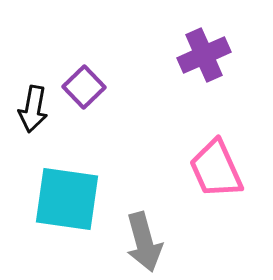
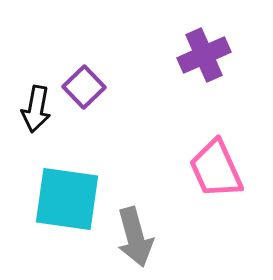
black arrow: moved 3 px right
gray arrow: moved 9 px left, 5 px up
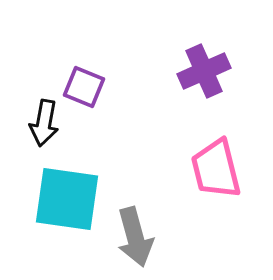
purple cross: moved 16 px down
purple square: rotated 24 degrees counterclockwise
black arrow: moved 8 px right, 14 px down
pink trapezoid: rotated 10 degrees clockwise
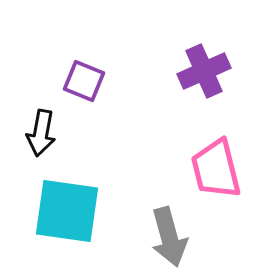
purple square: moved 6 px up
black arrow: moved 3 px left, 10 px down
cyan square: moved 12 px down
gray arrow: moved 34 px right
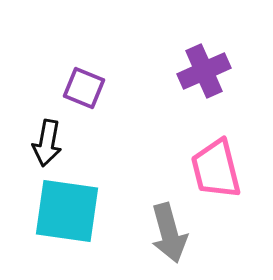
purple square: moved 7 px down
black arrow: moved 6 px right, 10 px down
gray arrow: moved 4 px up
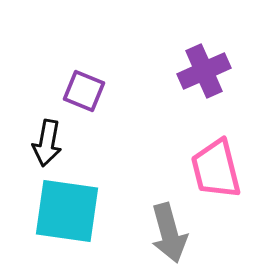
purple square: moved 3 px down
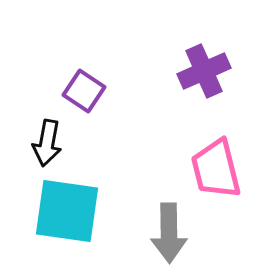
purple square: rotated 12 degrees clockwise
gray arrow: rotated 14 degrees clockwise
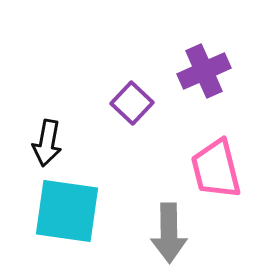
purple square: moved 48 px right, 12 px down; rotated 9 degrees clockwise
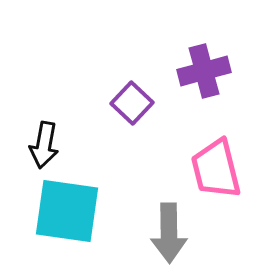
purple cross: rotated 9 degrees clockwise
black arrow: moved 3 px left, 2 px down
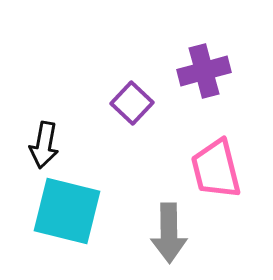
cyan square: rotated 6 degrees clockwise
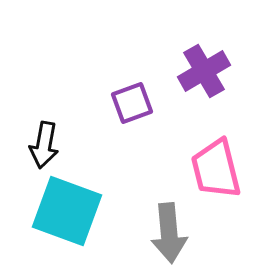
purple cross: rotated 15 degrees counterclockwise
purple square: rotated 27 degrees clockwise
cyan square: rotated 6 degrees clockwise
gray arrow: rotated 4 degrees counterclockwise
